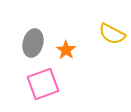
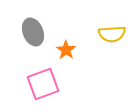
yellow semicircle: rotated 32 degrees counterclockwise
gray ellipse: moved 11 px up; rotated 36 degrees counterclockwise
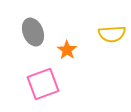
orange star: moved 1 px right
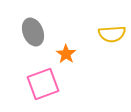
orange star: moved 1 px left, 4 px down
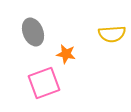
orange star: rotated 24 degrees counterclockwise
pink square: moved 1 px right, 1 px up
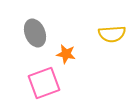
gray ellipse: moved 2 px right, 1 px down
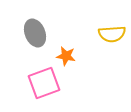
orange star: moved 2 px down
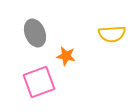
pink square: moved 5 px left, 1 px up
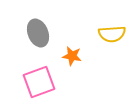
gray ellipse: moved 3 px right
orange star: moved 6 px right
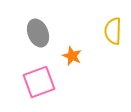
yellow semicircle: moved 1 px right, 3 px up; rotated 96 degrees clockwise
orange star: rotated 12 degrees clockwise
